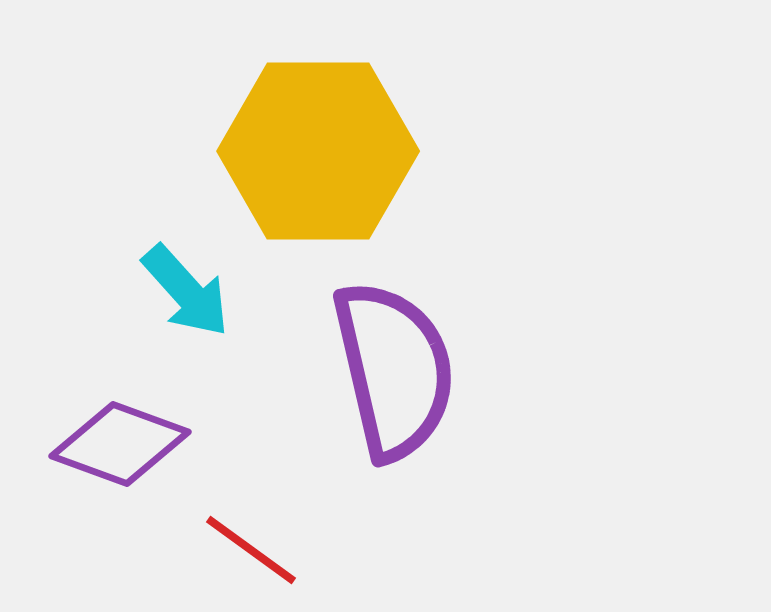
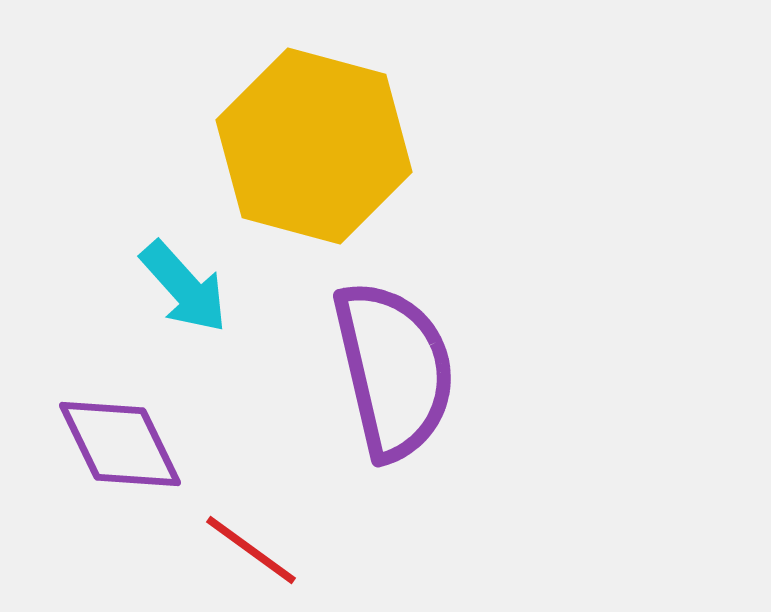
yellow hexagon: moved 4 px left, 5 px up; rotated 15 degrees clockwise
cyan arrow: moved 2 px left, 4 px up
purple diamond: rotated 44 degrees clockwise
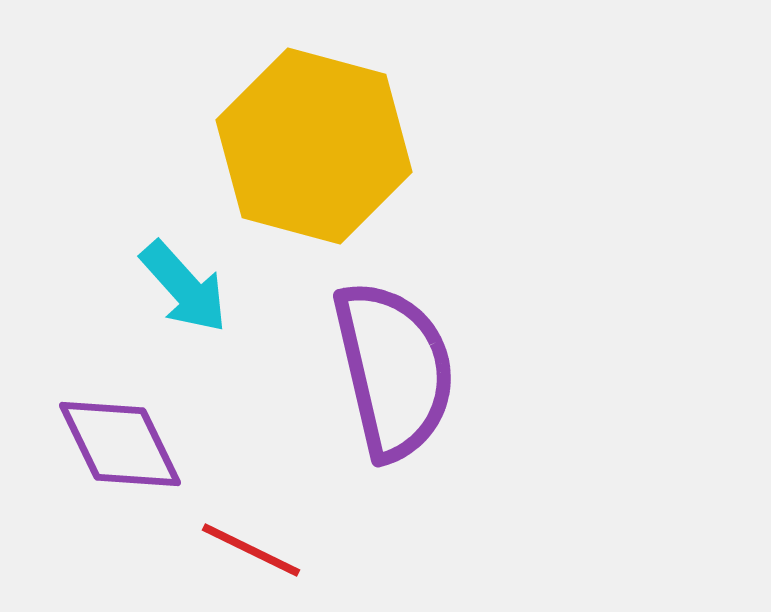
red line: rotated 10 degrees counterclockwise
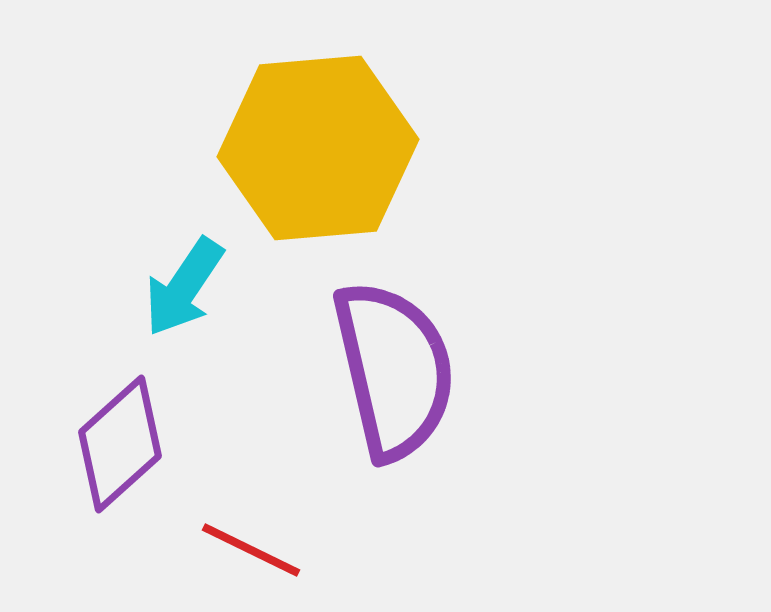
yellow hexagon: moved 4 px right, 2 px down; rotated 20 degrees counterclockwise
cyan arrow: rotated 76 degrees clockwise
purple diamond: rotated 74 degrees clockwise
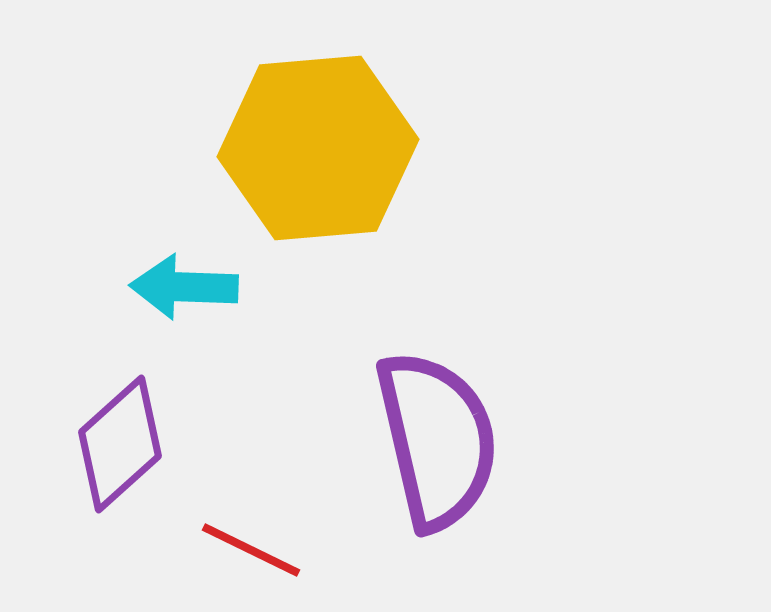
cyan arrow: rotated 58 degrees clockwise
purple semicircle: moved 43 px right, 70 px down
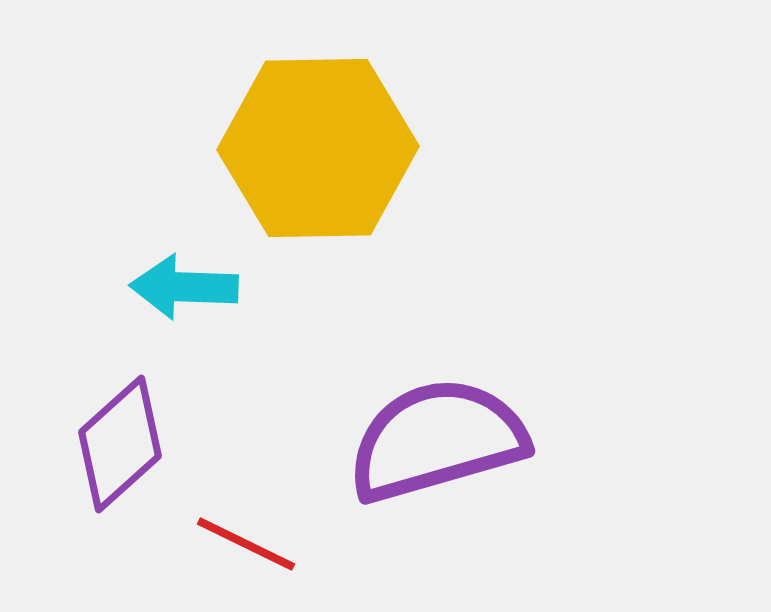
yellow hexagon: rotated 4 degrees clockwise
purple semicircle: rotated 93 degrees counterclockwise
red line: moved 5 px left, 6 px up
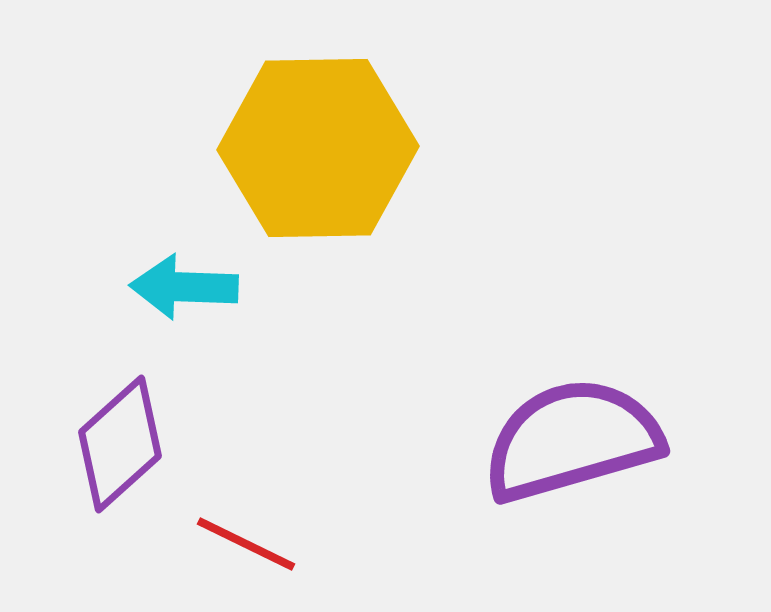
purple semicircle: moved 135 px right
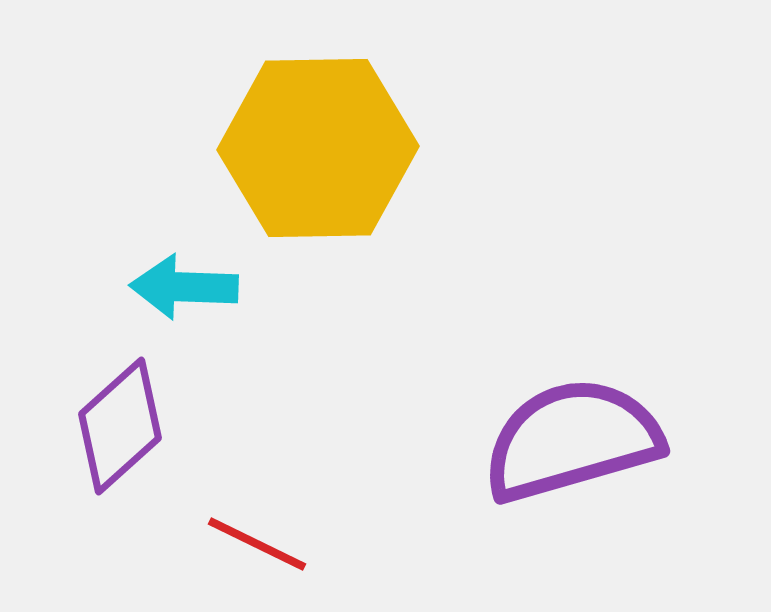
purple diamond: moved 18 px up
red line: moved 11 px right
